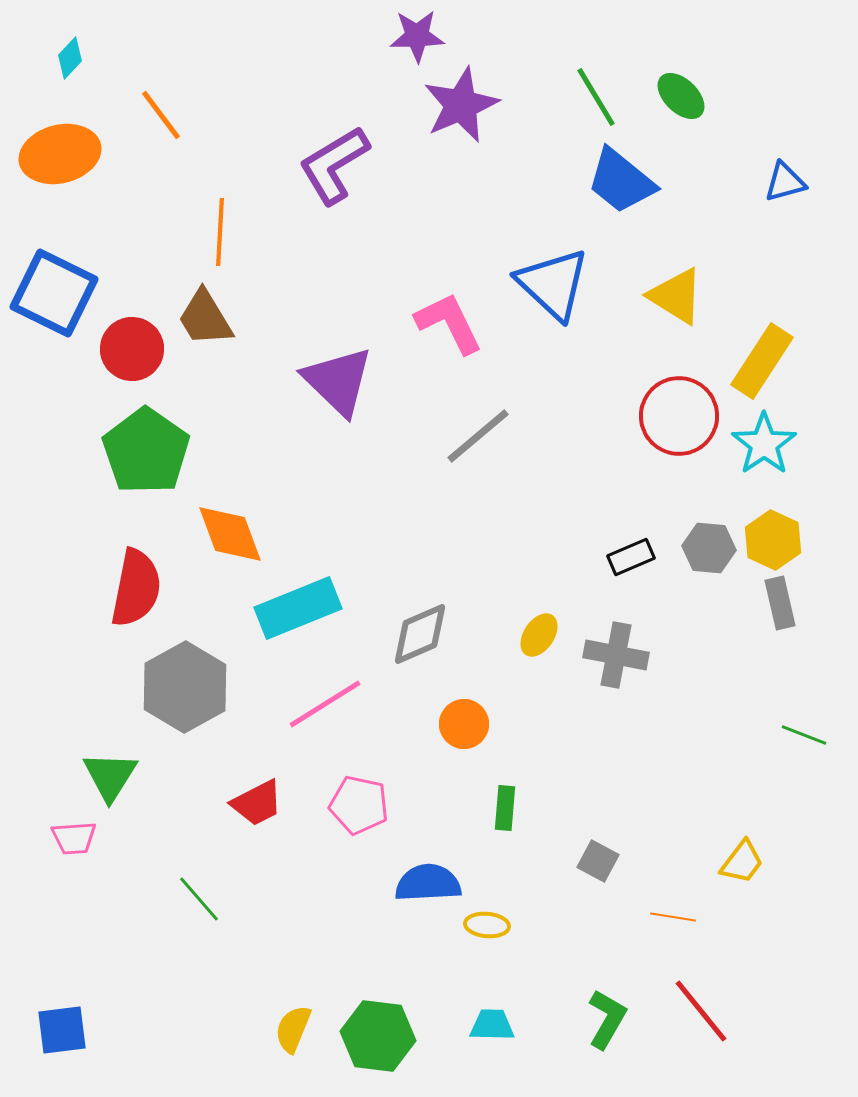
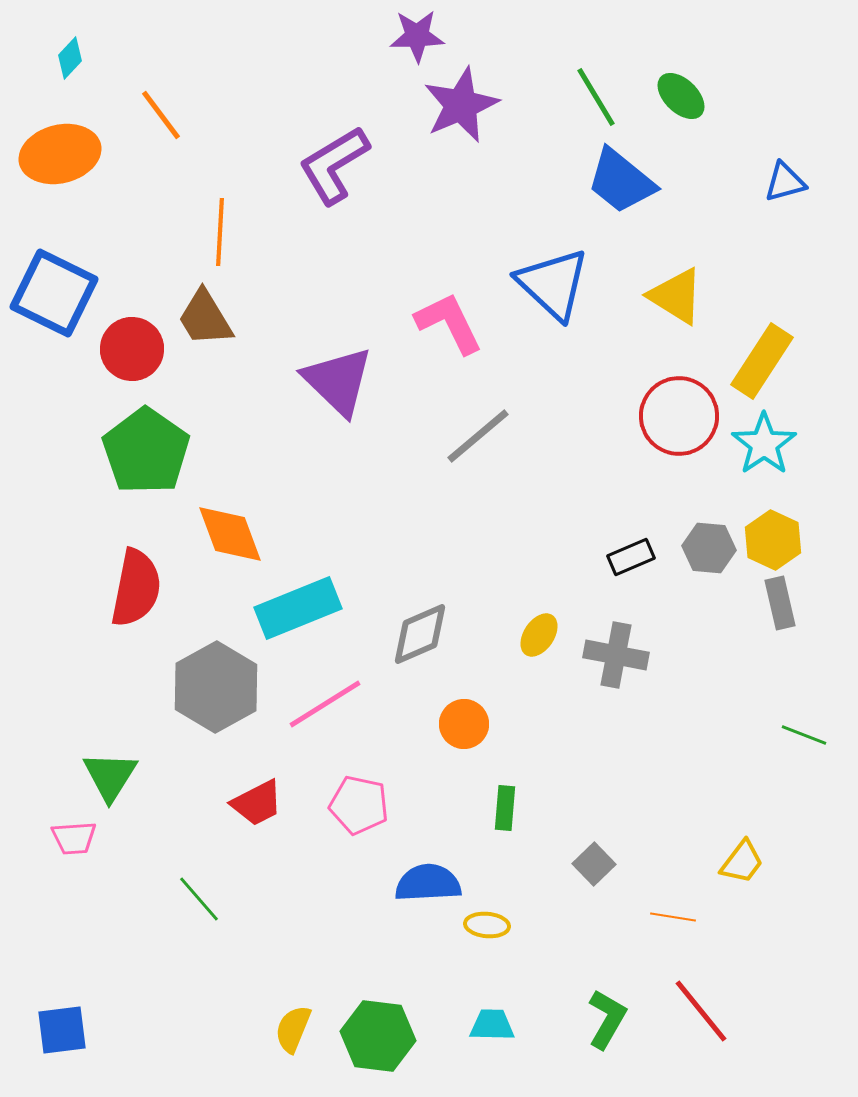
gray hexagon at (185, 687): moved 31 px right
gray square at (598, 861): moved 4 px left, 3 px down; rotated 18 degrees clockwise
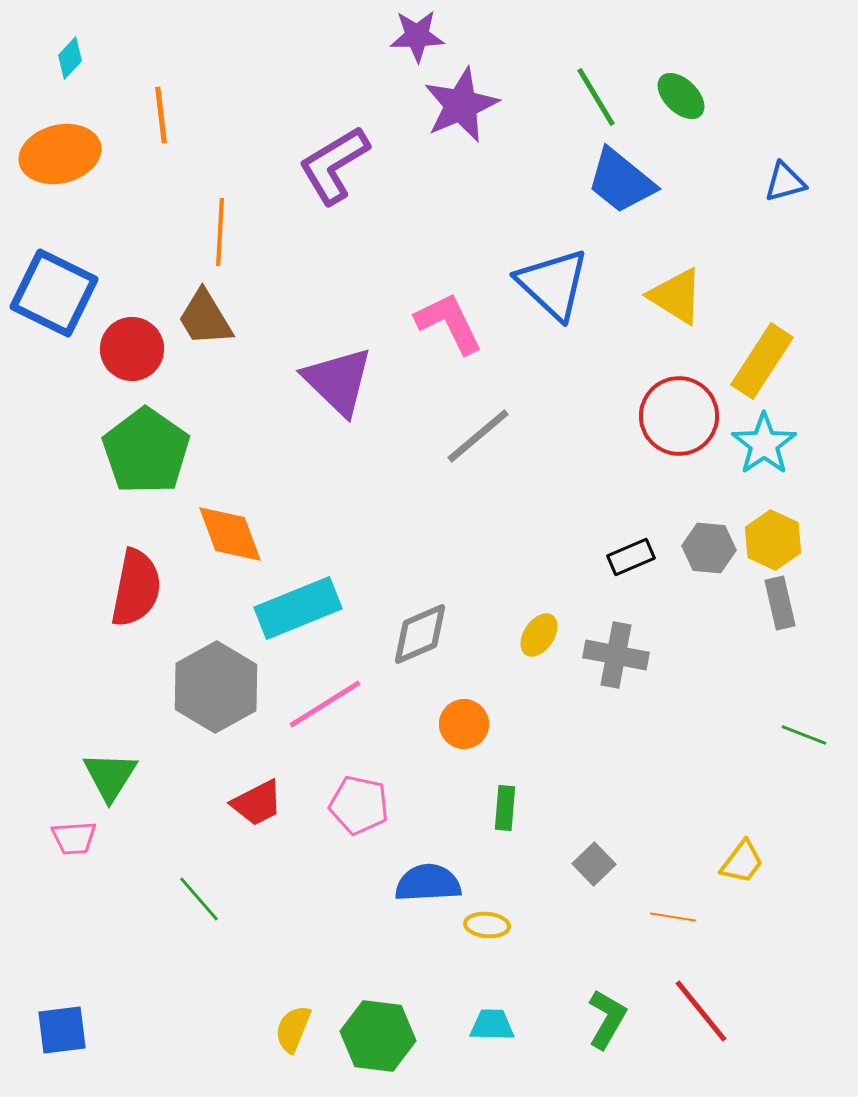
orange line at (161, 115): rotated 30 degrees clockwise
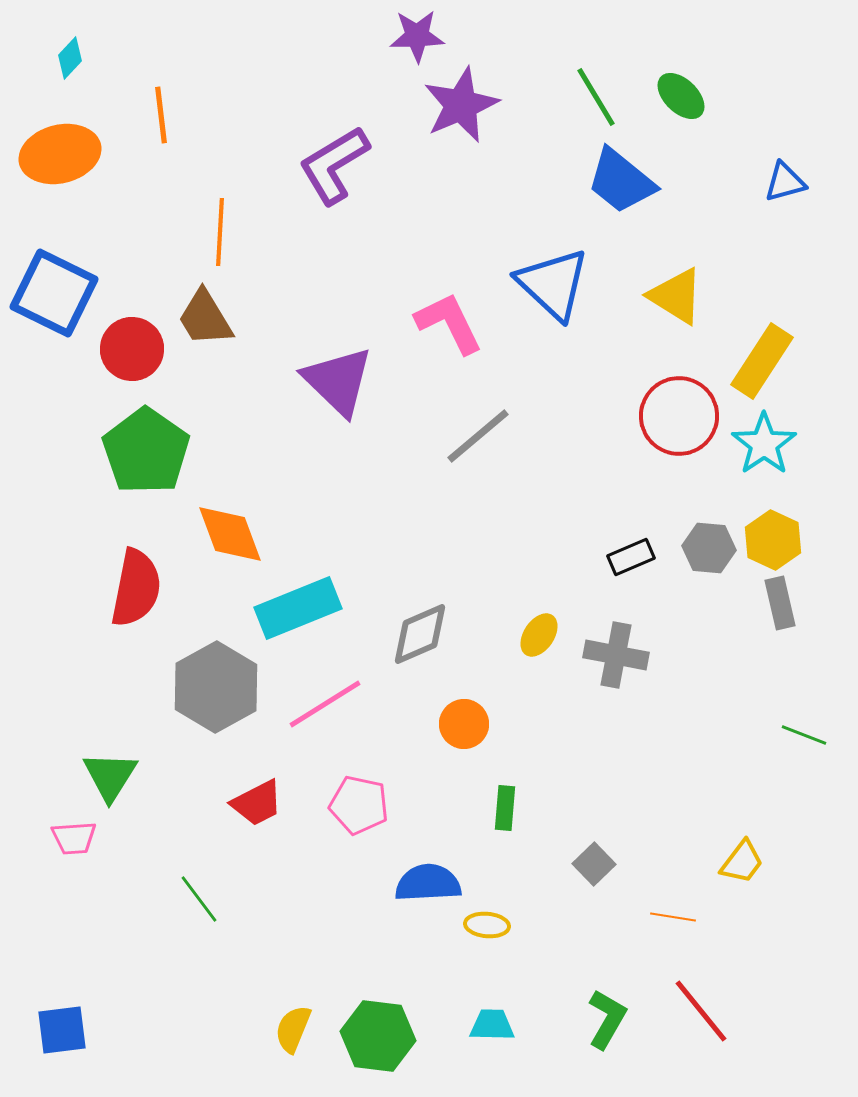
green line at (199, 899): rotated 4 degrees clockwise
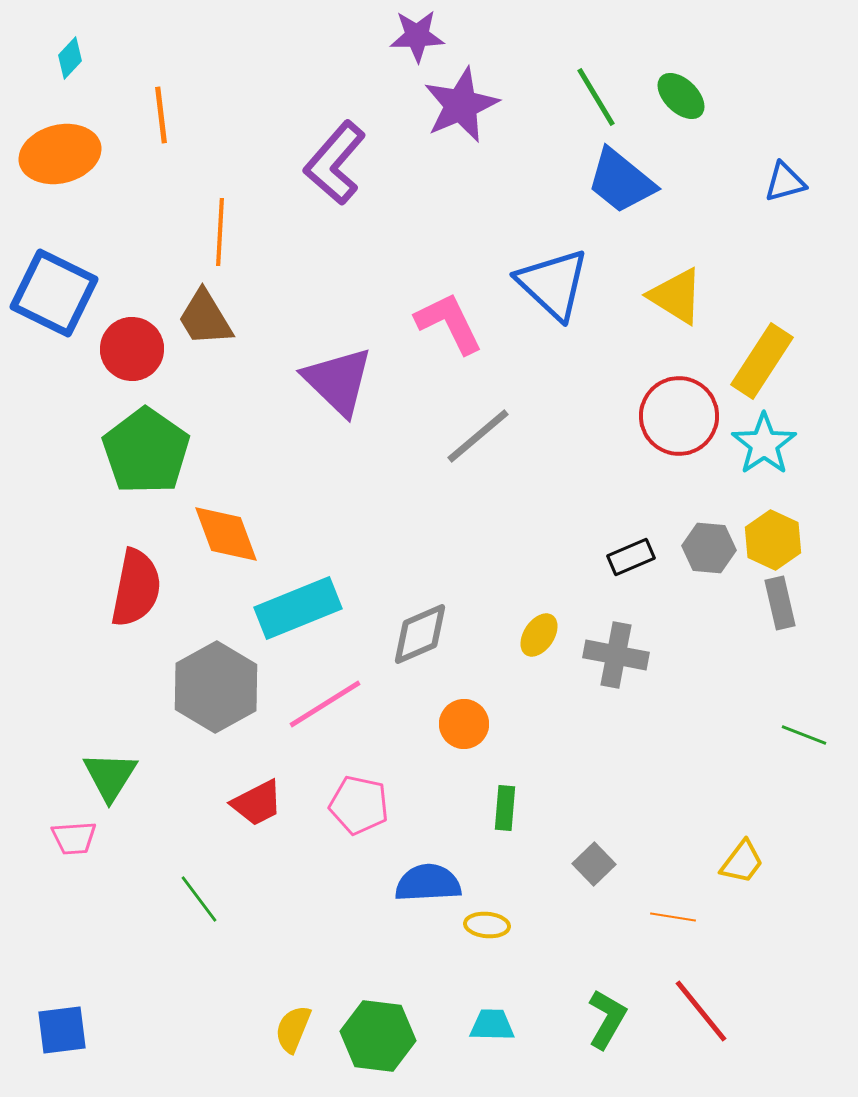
purple L-shape at (334, 165): moved 1 px right, 2 px up; rotated 18 degrees counterclockwise
orange diamond at (230, 534): moved 4 px left
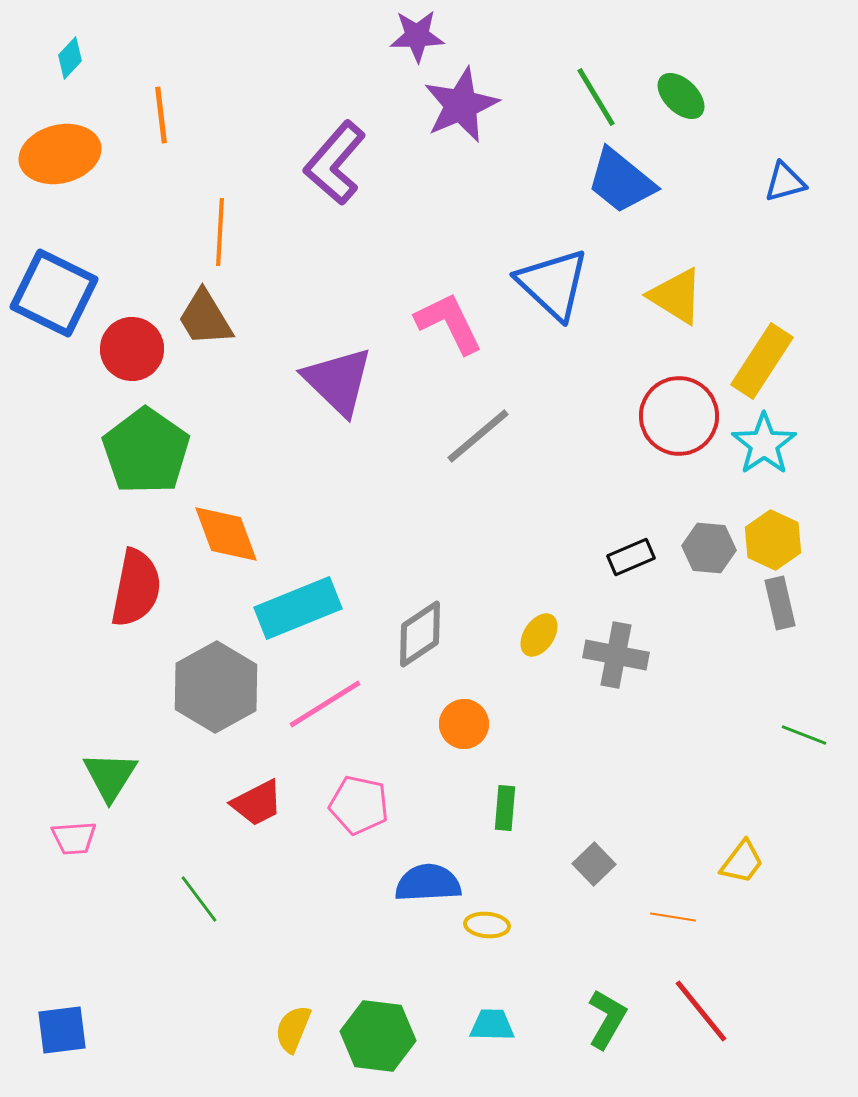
gray diamond at (420, 634): rotated 10 degrees counterclockwise
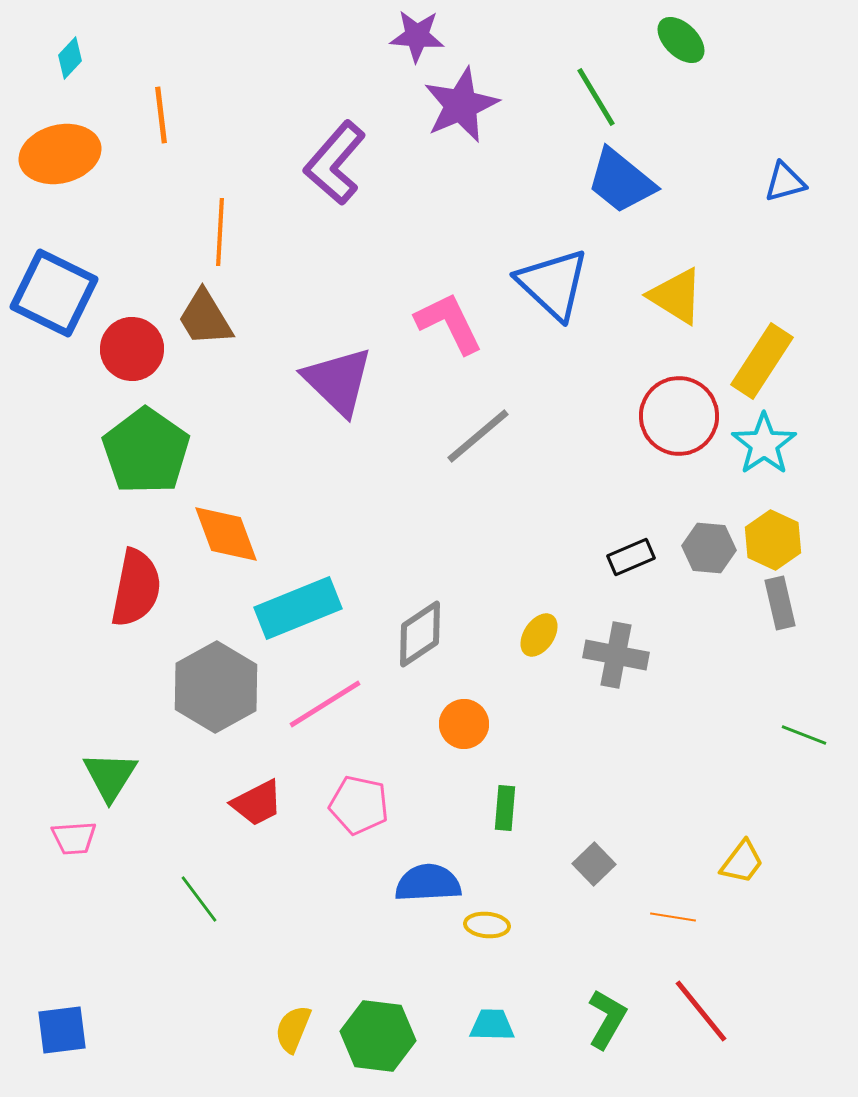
purple star at (417, 36): rotated 6 degrees clockwise
green ellipse at (681, 96): moved 56 px up
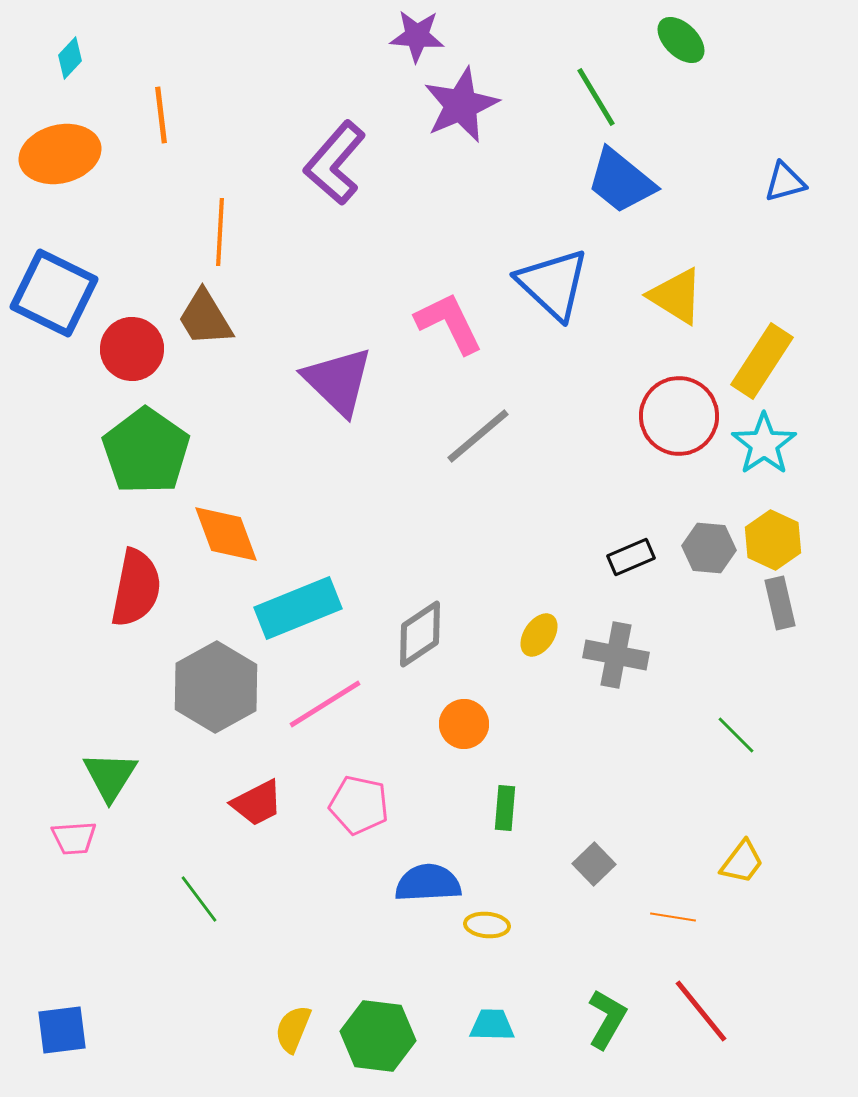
green line at (804, 735): moved 68 px left; rotated 24 degrees clockwise
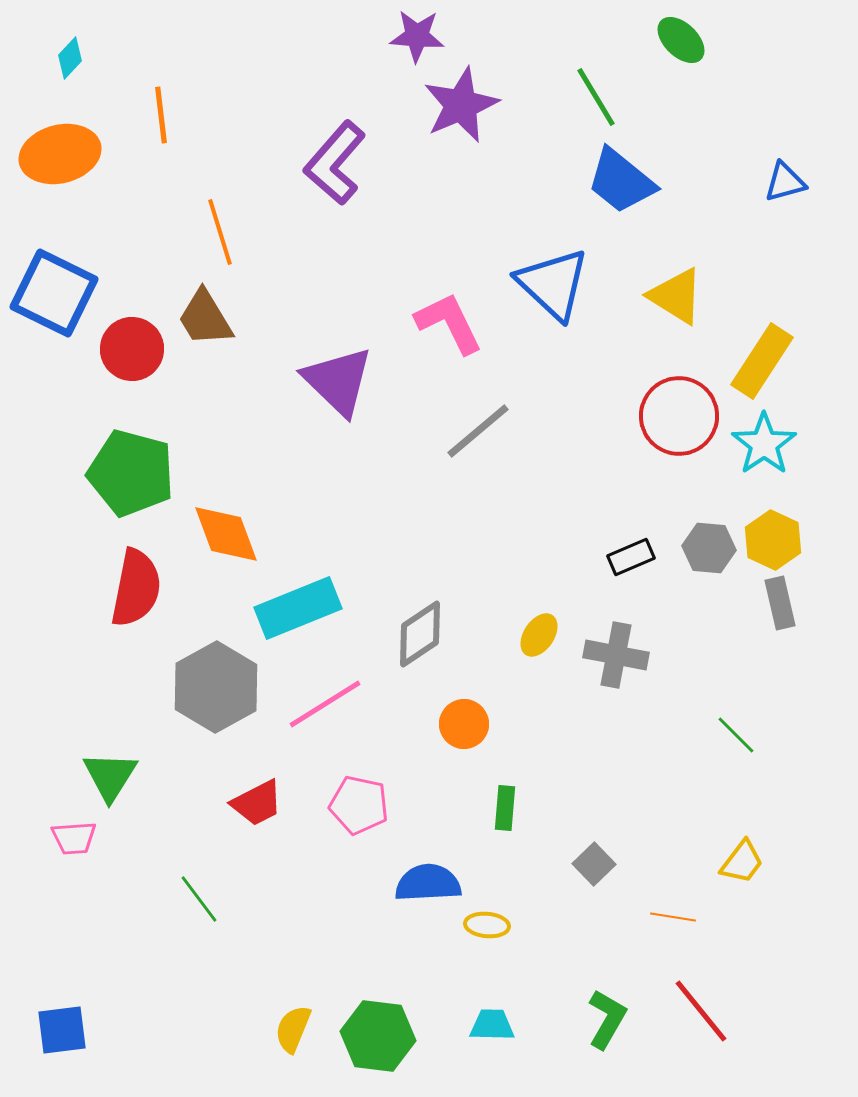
orange line at (220, 232): rotated 20 degrees counterclockwise
gray line at (478, 436): moved 5 px up
green pentagon at (146, 451): moved 15 px left, 22 px down; rotated 20 degrees counterclockwise
